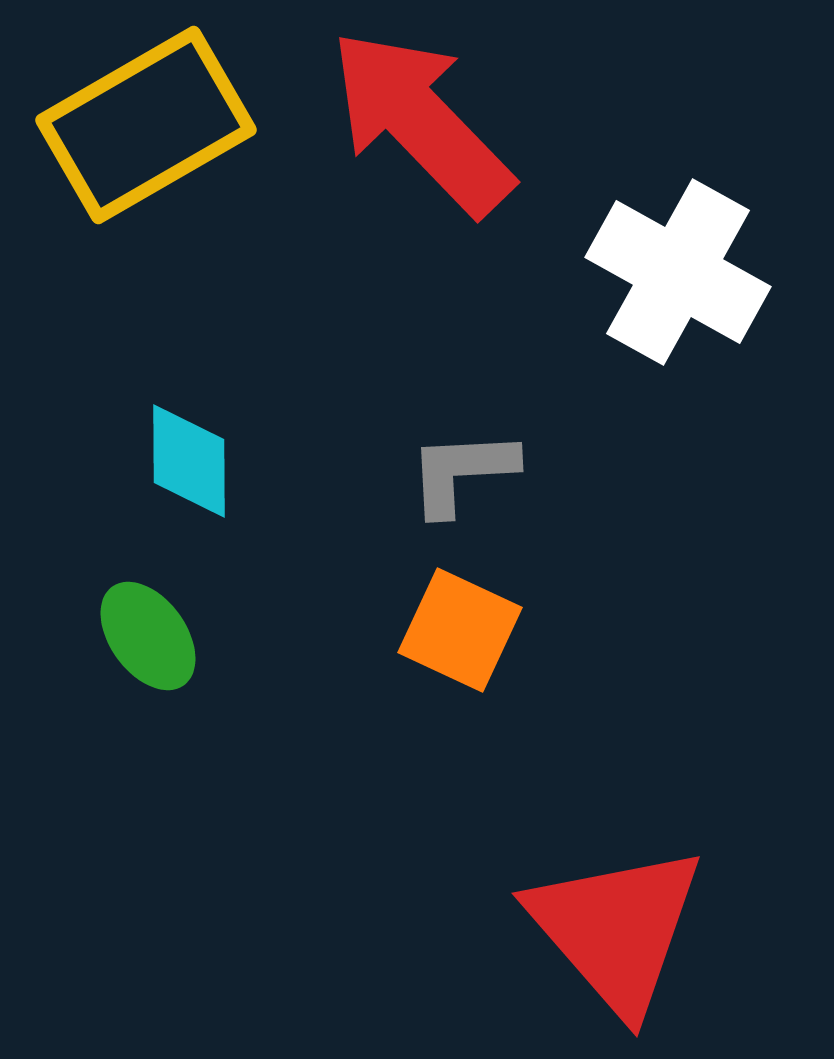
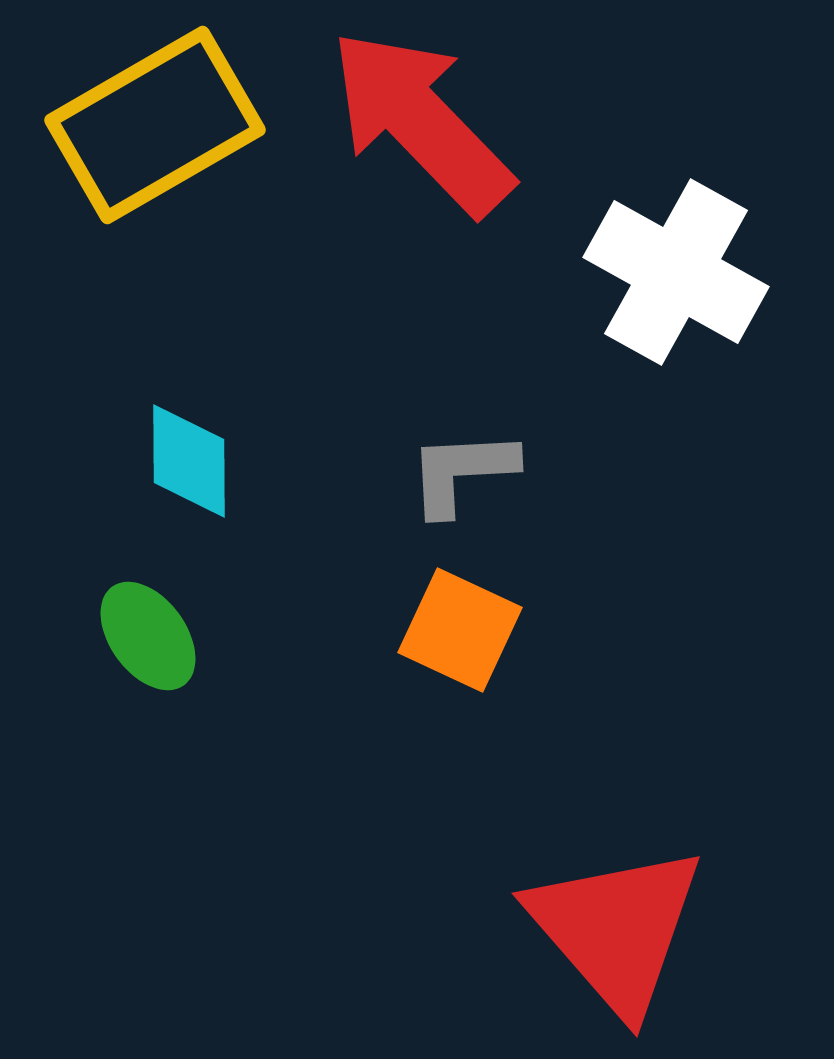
yellow rectangle: moved 9 px right
white cross: moved 2 px left
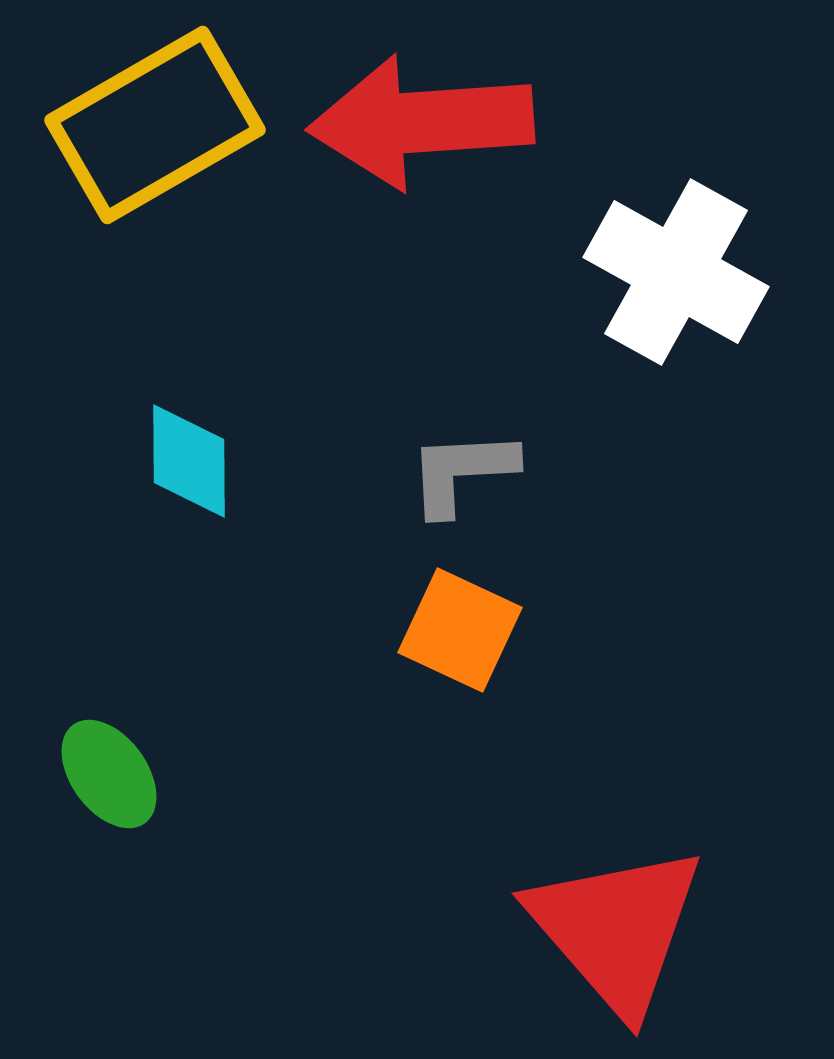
red arrow: rotated 50 degrees counterclockwise
green ellipse: moved 39 px left, 138 px down
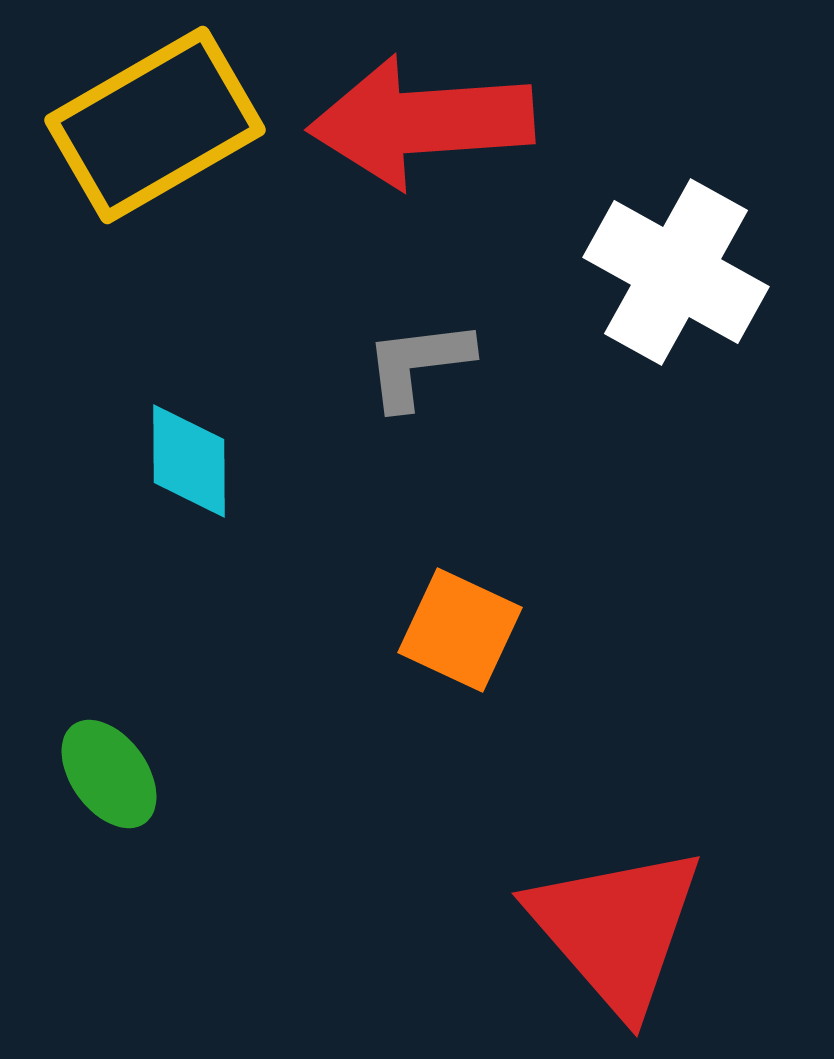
gray L-shape: moved 44 px left, 108 px up; rotated 4 degrees counterclockwise
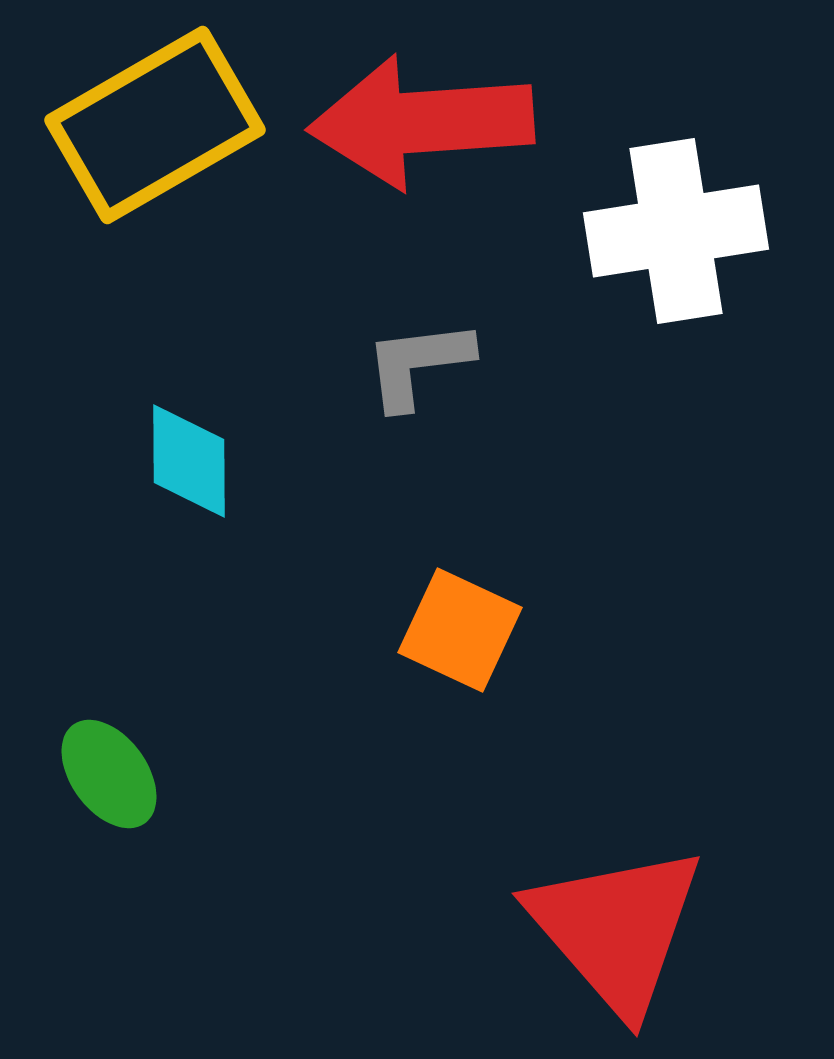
white cross: moved 41 px up; rotated 38 degrees counterclockwise
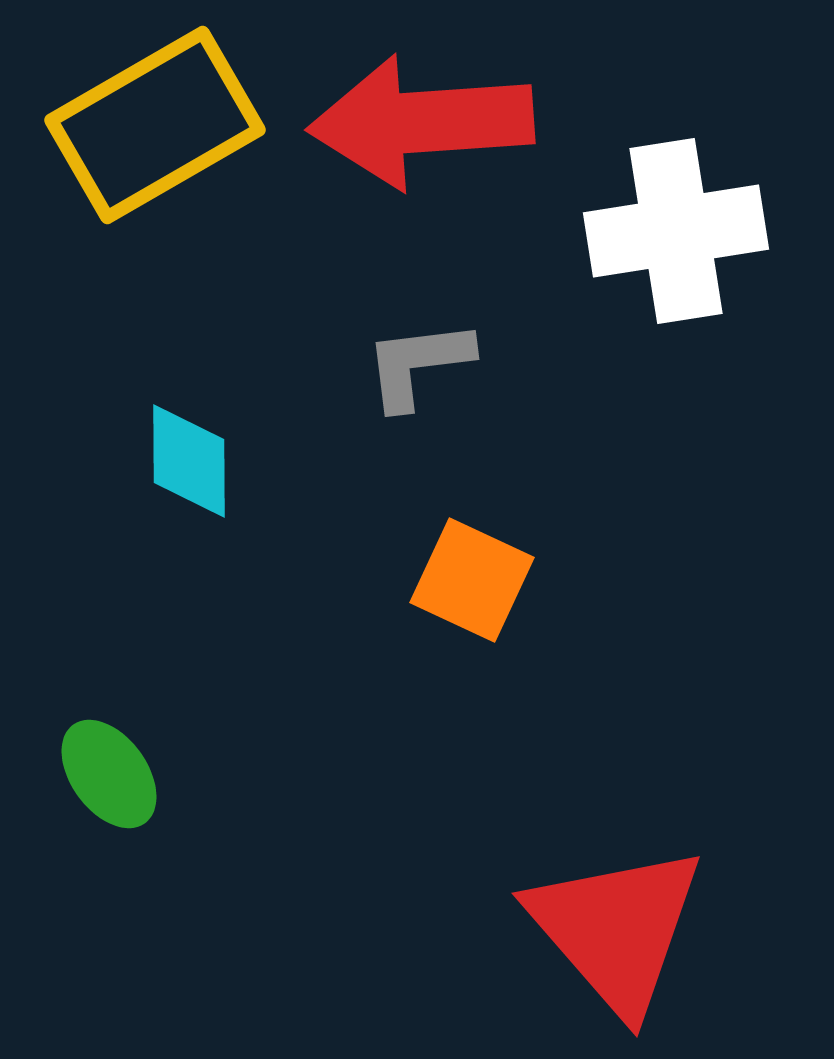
orange square: moved 12 px right, 50 px up
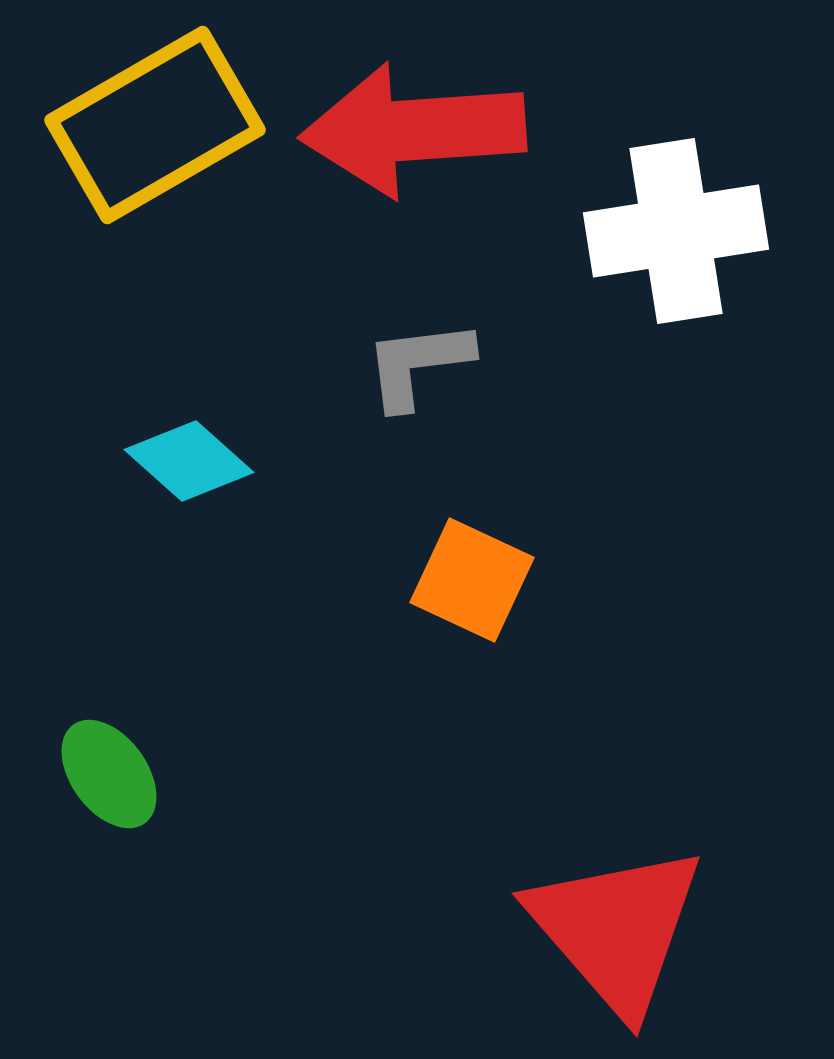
red arrow: moved 8 px left, 8 px down
cyan diamond: rotated 48 degrees counterclockwise
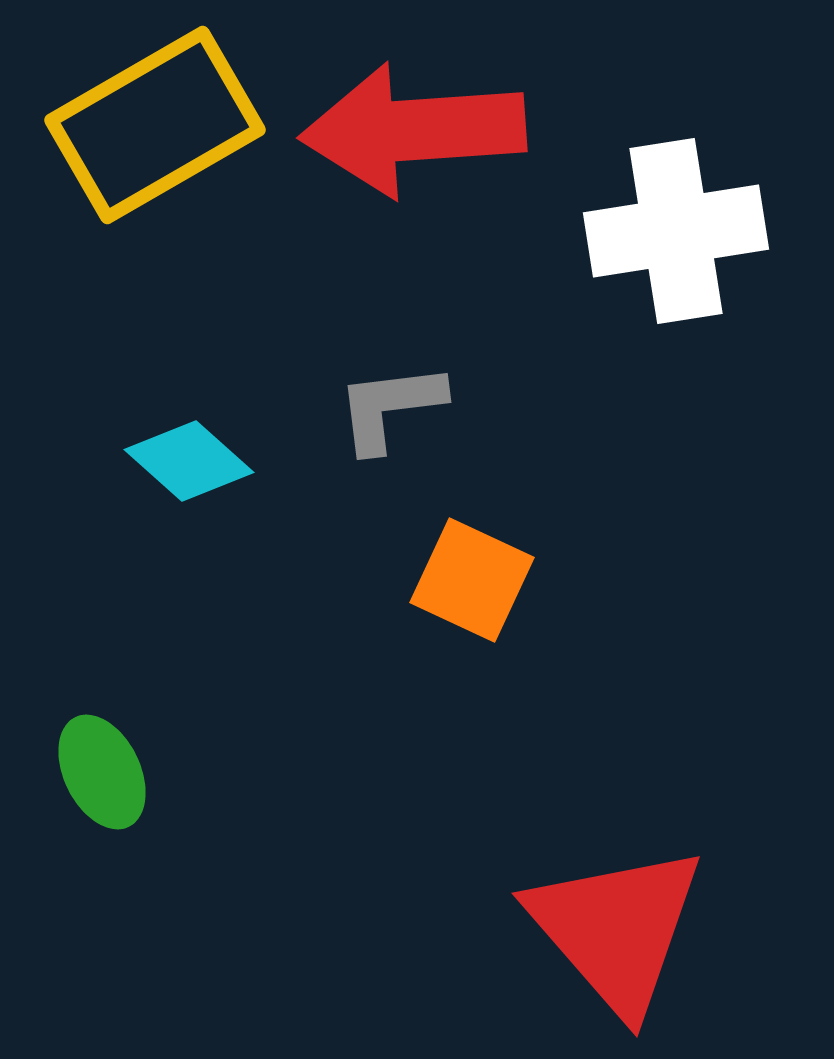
gray L-shape: moved 28 px left, 43 px down
green ellipse: moved 7 px left, 2 px up; rotated 10 degrees clockwise
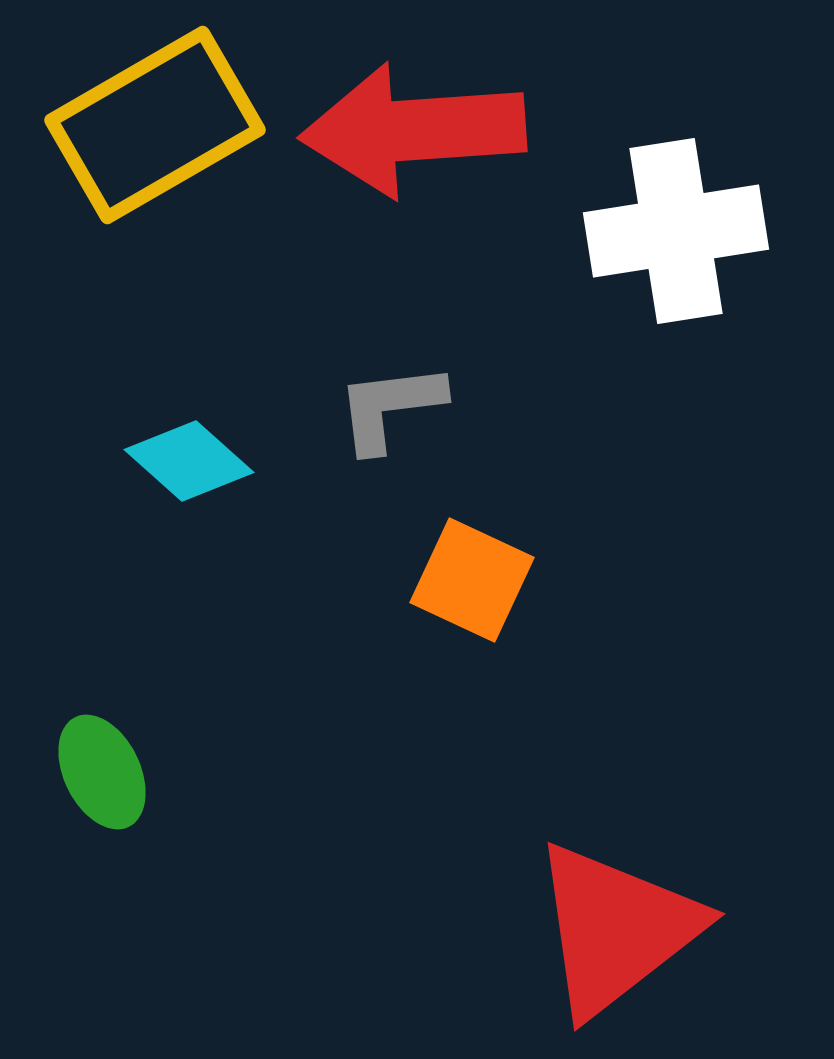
red triangle: rotated 33 degrees clockwise
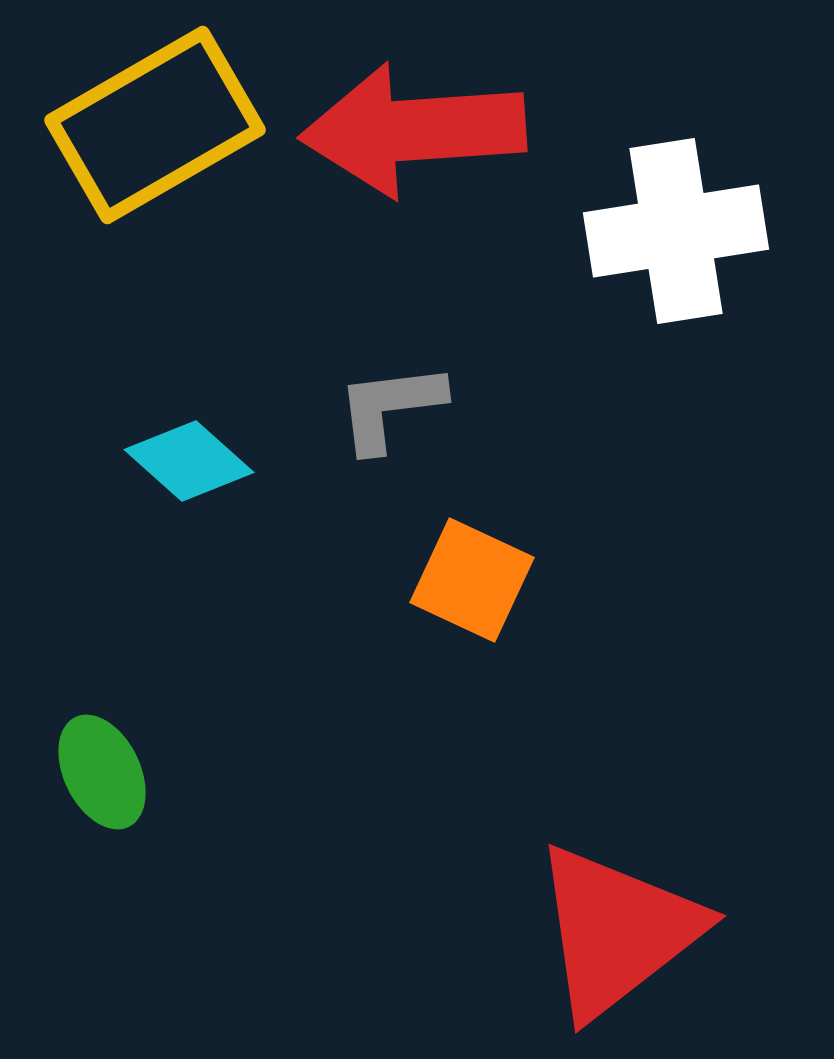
red triangle: moved 1 px right, 2 px down
